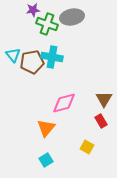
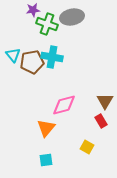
brown triangle: moved 1 px right, 2 px down
pink diamond: moved 2 px down
cyan square: rotated 24 degrees clockwise
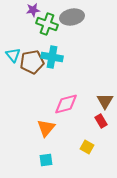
pink diamond: moved 2 px right, 1 px up
